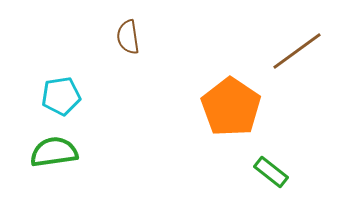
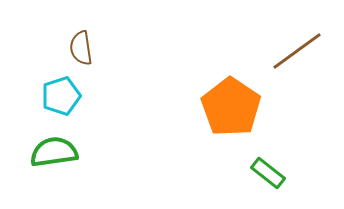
brown semicircle: moved 47 px left, 11 px down
cyan pentagon: rotated 9 degrees counterclockwise
green rectangle: moved 3 px left, 1 px down
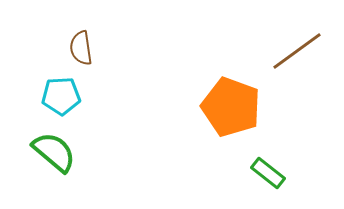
cyan pentagon: rotated 15 degrees clockwise
orange pentagon: rotated 14 degrees counterclockwise
green semicircle: rotated 48 degrees clockwise
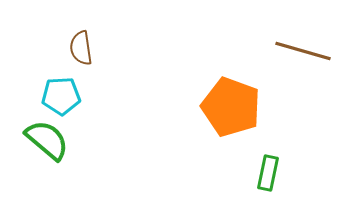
brown line: moved 6 px right; rotated 52 degrees clockwise
green semicircle: moved 7 px left, 12 px up
green rectangle: rotated 64 degrees clockwise
